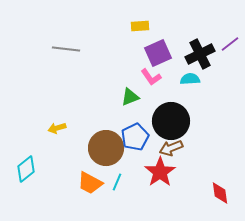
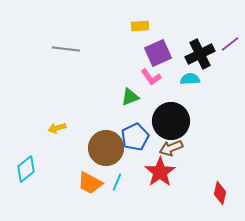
red diamond: rotated 20 degrees clockwise
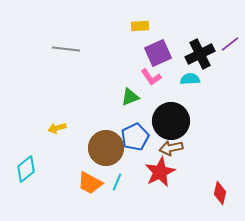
brown arrow: rotated 10 degrees clockwise
red star: rotated 8 degrees clockwise
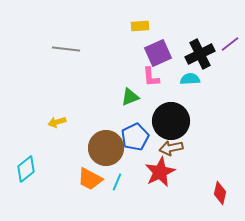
pink L-shape: rotated 30 degrees clockwise
yellow arrow: moved 6 px up
orange trapezoid: moved 4 px up
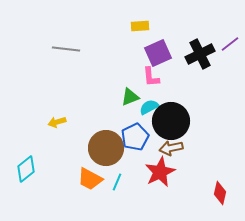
cyan semicircle: moved 41 px left, 28 px down; rotated 24 degrees counterclockwise
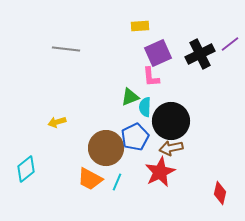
cyan semicircle: moved 4 px left; rotated 60 degrees counterclockwise
